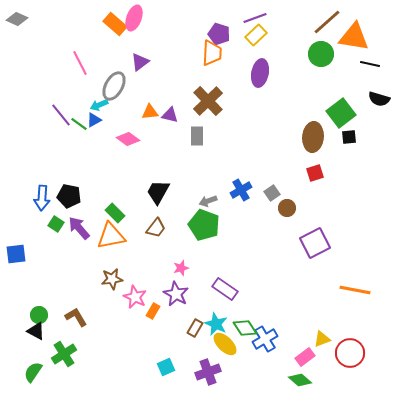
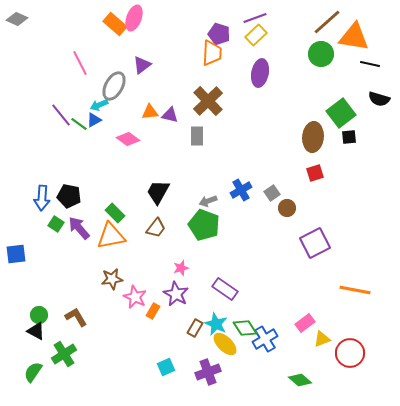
purple triangle at (140, 62): moved 2 px right, 3 px down
pink rectangle at (305, 357): moved 34 px up
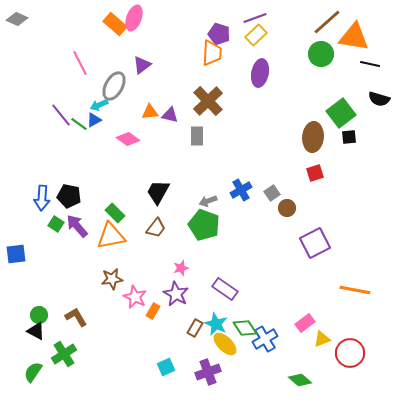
purple arrow at (79, 228): moved 2 px left, 2 px up
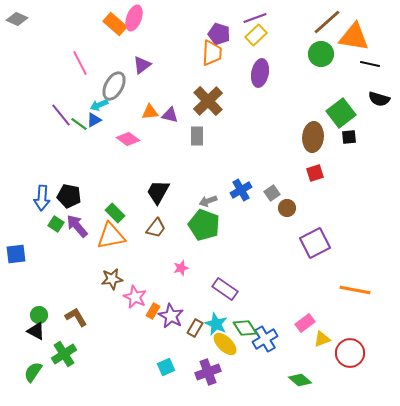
purple star at (176, 294): moved 5 px left, 22 px down
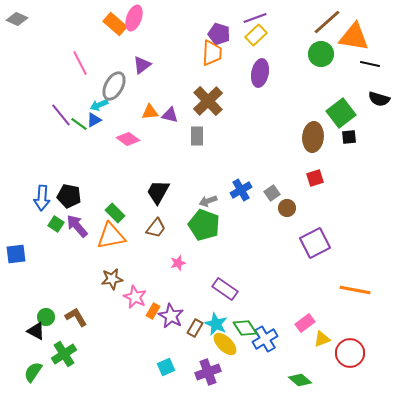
red square at (315, 173): moved 5 px down
pink star at (181, 268): moved 3 px left, 5 px up
green circle at (39, 315): moved 7 px right, 2 px down
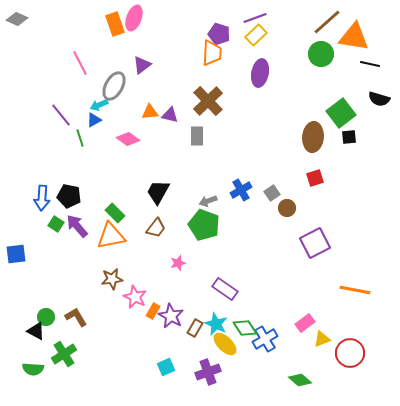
orange rectangle at (115, 24): rotated 30 degrees clockwise
green line at (79, 124): moved 1 px right, 14 px down; rotated 36 degrees clockwise
green semicircle at (33, 372): moved 3 px up; rotated 120 degrees counterclockwise
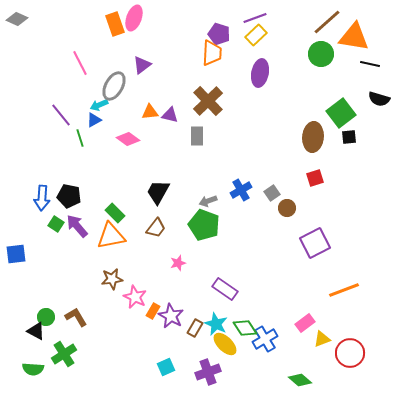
orange line at (355, 290): moved 11 px left; rotated 32 degrees counterclockwise
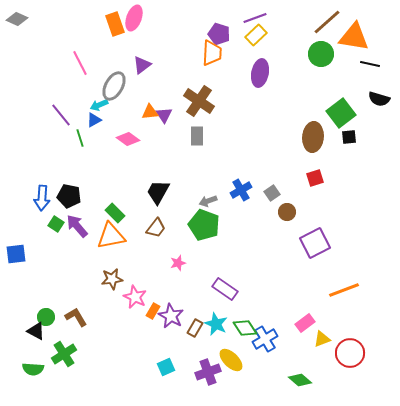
brown cross at (208, 101): moved 9 px left; rotated 12 degrees counterclockwise
purple triangle at (170, 115): moved 6 px left; rotated 42 degrees clockwise
brown circle at (287, 208): moved 4 px down
yellow ellipse at (225, 344): moved 6 px right, 16 px down
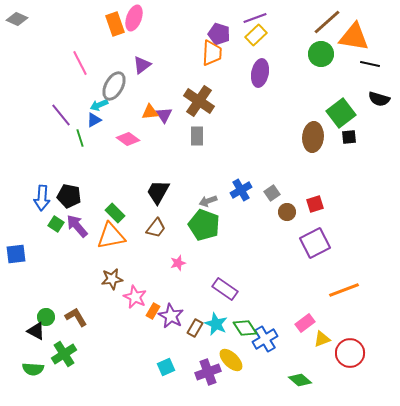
red square at (315, 178): moved 26 px down
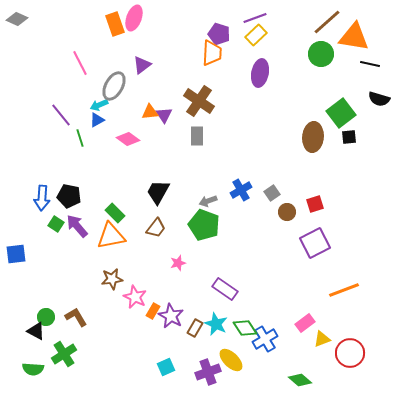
blue triangle at (94, 120): moved 3 px right
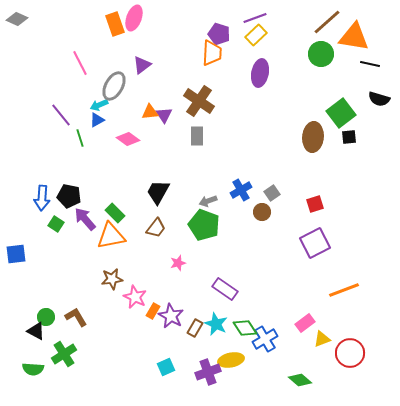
brown circle at (287, 212): moved 25 px left
purple arrow at (77, 226): moved 8 px right, 7 px up
yellow ellipse at (231, 360): rotated 55 degrees counterclockwise
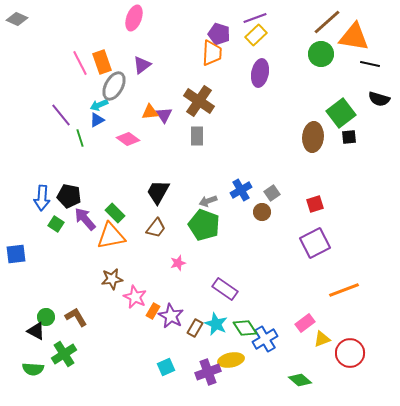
orange rectangle at (115, 24): moved 13 px left, 38 px down
